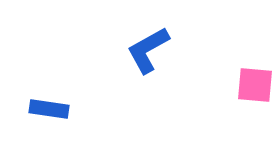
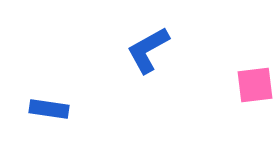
pink square: rotated 12 degrees counterclockwise
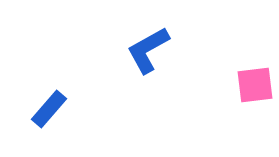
blue rectangle: rotated 57 degrees counterclockwise
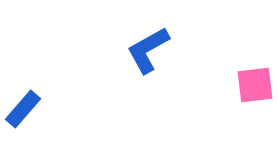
blue rectangle: moved 26 px left
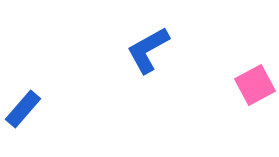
pink square: rotated 21 degrees counterclockwise
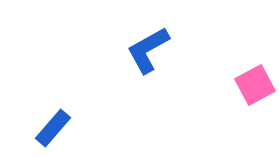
blue rectangle: moved 30 px right, 19 px down
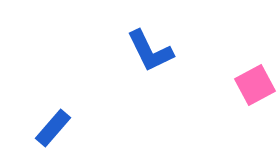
blue L-shape: moved 2 px right, 1 px down; rotated 87 degrees counterclockwise
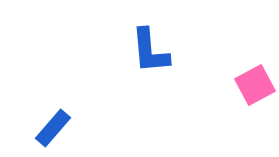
blue L-shape: rotated 21 degrees clockwise
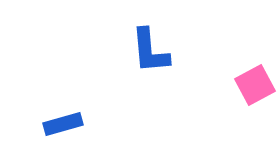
blue rectangle: moved 10 px right, 4 px up; rotated 33 degrees clockwise
